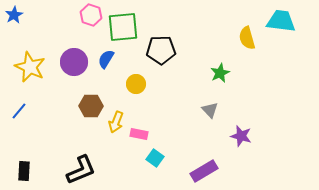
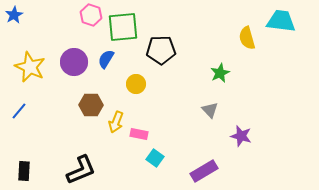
brown hexagon: moved 1 px up
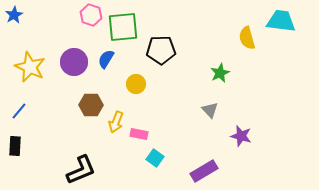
black rectangle: moved 9 px left, 25 px up
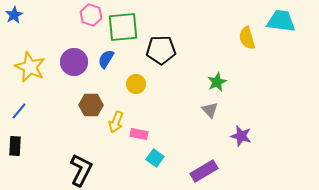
green star: moved 3 px left, 9 px down
black L-shape: rotated 40 degrees counterclockwise
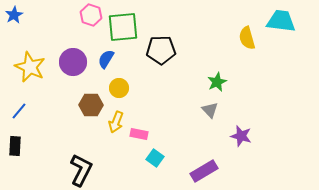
purple circle: moved 1 px left
yellow circle: moved 17 px left, 4 px down
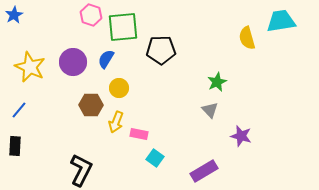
cyan trapezoid: rotated 16 degrees counterclockwise
blue line: moved 1 px up
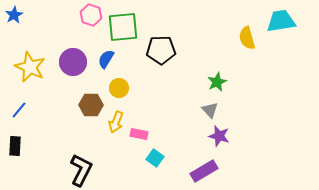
purple star: moved 22 px left
